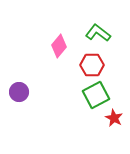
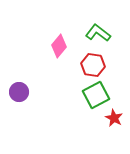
red hexagon: moved 1 px right; rotated 10 degrees clockwise
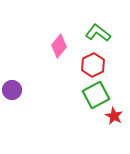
red hexagon: rotated 25 degrees clockwise
purple circle: moved 7 px left, 2 px up
red star: moved 2 px up
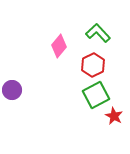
green L-shape: rotated 10 degrees clockwise
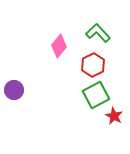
purple circle: moved 2 px right
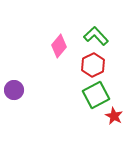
green L-shape: moved 2 px left, 3 px down
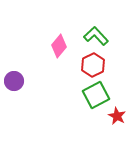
purple circle: moved 9 px up
red star: moved 3 px right
